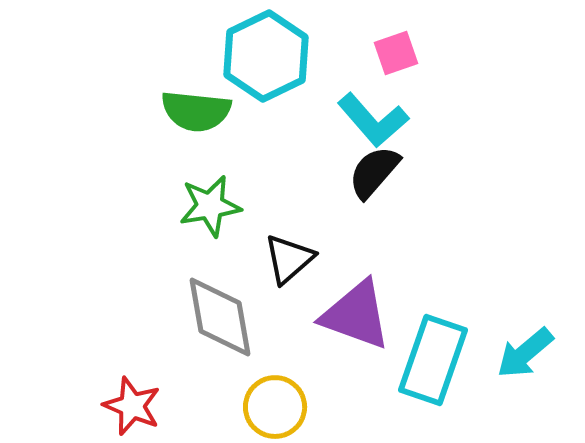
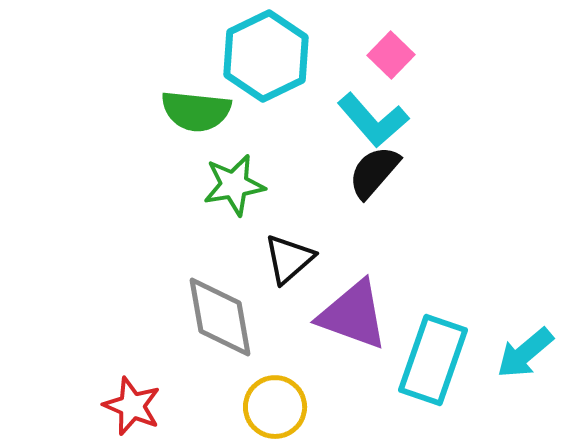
pink square: moved 5 px left, 2 px down; rotated 27 degrees counterclockwise
green star: moved 24 px right, 21 px up
purple triangle: moved 3 px left
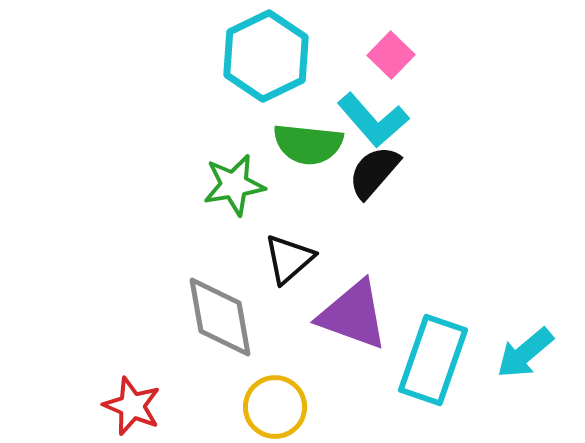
green semicircle: moved 112 px right, 33 px down
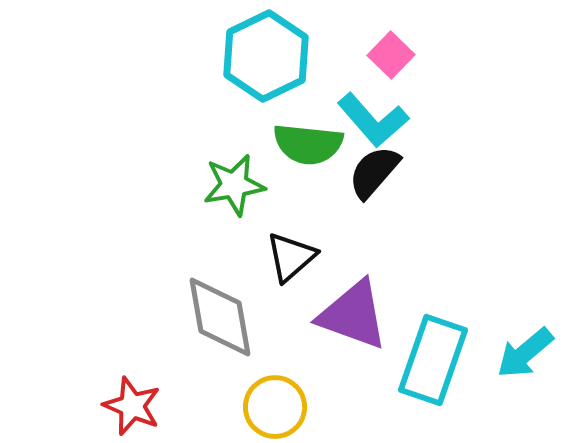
black triangle: moved 2 px right, 2 px up
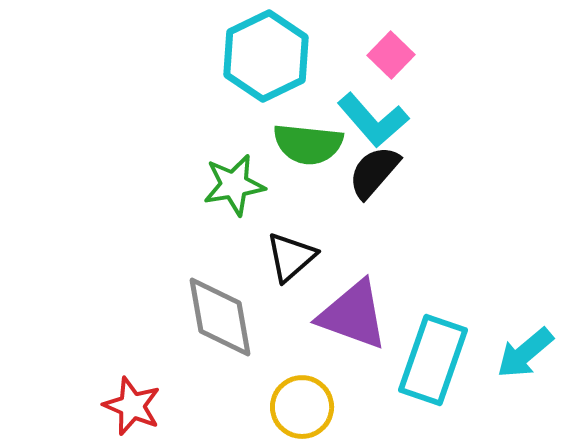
yellow circle: moved 27 px right
